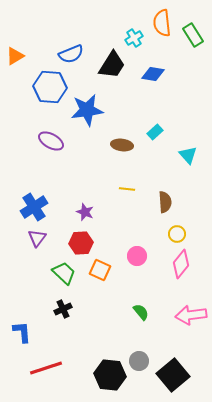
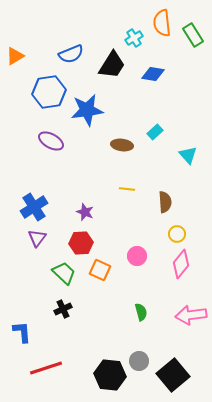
blue hexagon: moved 1 px left, 5 px down; rotated 12 degrees counterclockwise
green semicircle: rotated 24 degrees clockwise
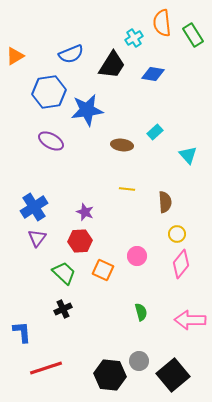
red hexagon: moved 1 px left, 2 px up
orange square: moved 3 px right
pink arrow: moved 1 px left, 5 px down; rotated 8 degrees clockwise
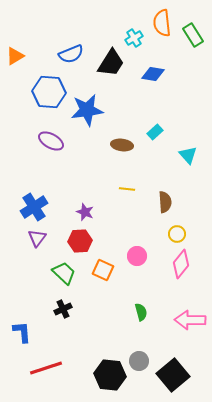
black trapezoid: moved 1 px left, 2 px up
blue hexagon: rotated 12 degrees clockwise
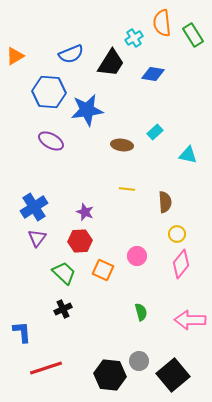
cyan triangle: rotated 36 degrees counterclockwise
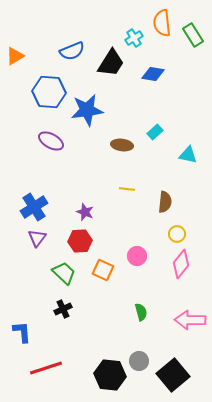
blue semicircle: moved 1 px right, 3 px up
brown semicircle: rotated 10 degrees clockwise
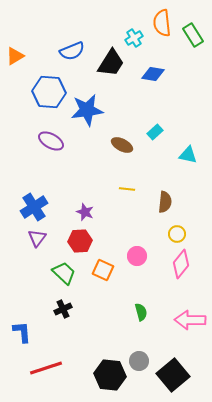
brown ellipse: rotated 20 degrees clockwise
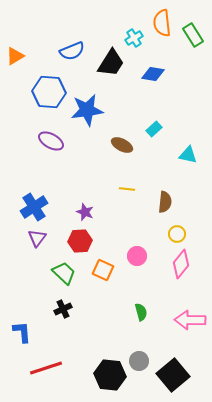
cyan rectangle: moved 1 px left, 3 px up
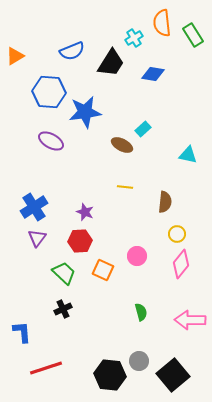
blue star: moved 2 px left, 2 px down
cyan rectangle: moved 11 px left
yellow line: moved 2 px left, 2 px up
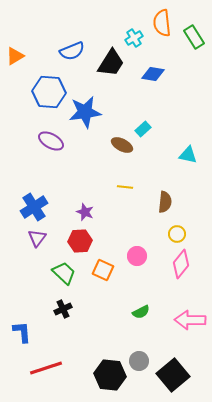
green rectangle: moved 1 px right, 2 px down
green semicircle: rotated 78 degrees clockwise
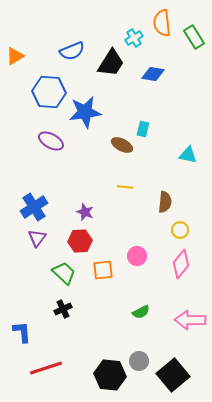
cyan rectangle: rotated 35 degrees counterclockwise
yellow circle: moved 3 px right, 4 px up
orange square: rotated 30 degrees counterclockwise
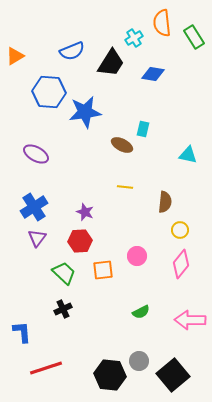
purple ellipse: moved 15 px left, 13 px down
